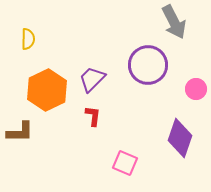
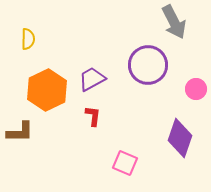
purple trapezoid: rotated 16 degrees clockwise
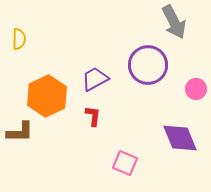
yellow semicircle: moved 9 px left
purple trapezoid: moved 3 px right
orange hexagon: moved 6 px down
purple diamond: rotated 42 degrees counterclockwise
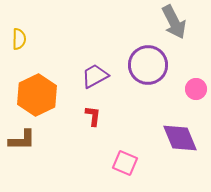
purple trapezoid: moved 3 px up
orange hexagon: moved 10 px left, 1 px up
brown L-shape: moved 2 px right, 8 px down
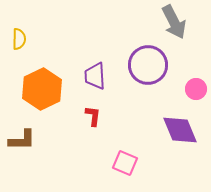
purple trapezoid: rotated 64 degrees counterclockwise
orange hexagon: moved 5 px right, 6 px up
purple diamond: moved 8 px up
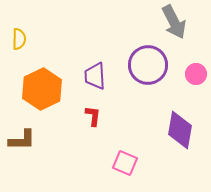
pink circle: moved 15 px up
purple diamond: rotated 33 degrees clockwise
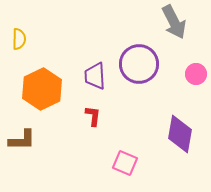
purple circle: moved 9 px left, 1 px up
purple diamond: moved 4 px down
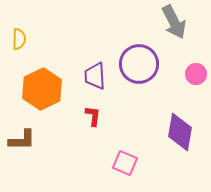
purple diamond: moved 2 px up
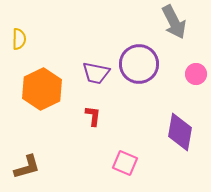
purple trapezoid: moved 1 px right, 3 px up; rotated 76 degrees counterclockwise
brown L-shape: moved 5 px right, 27 px down; rotated 16 degrees counterclockwise
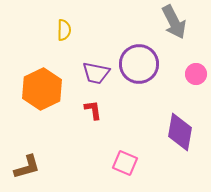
yellow semicircle: moved 45 px right, 9 px up
red L-shape: moved 6 px up; rotated 15 degrees counterclockwise
